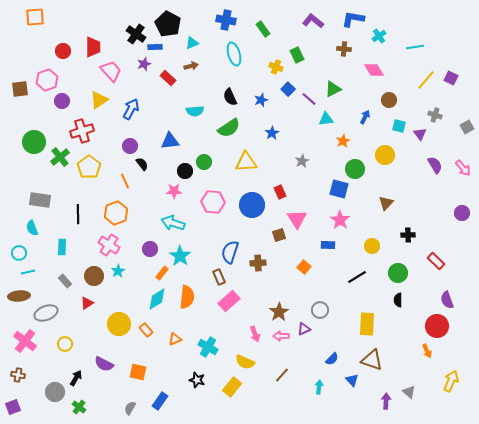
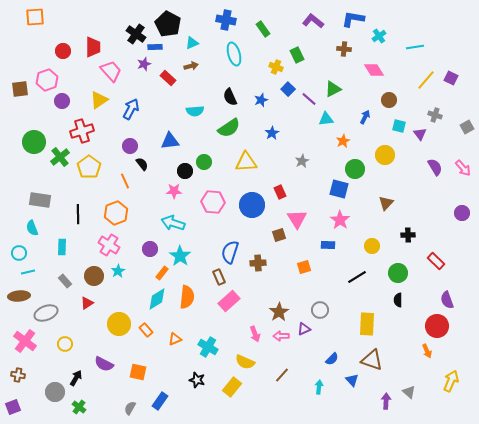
purple semicircle at (435, 165): moved 2 px down
orange square at (304, 267): rotated 32 degrees clockwise
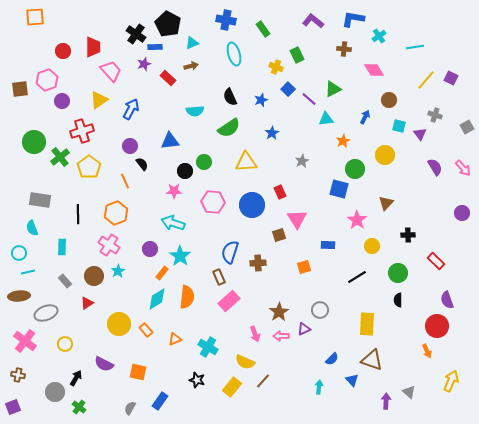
pink star at (340, 220): moved 17 px right
brown line at (282, 375): moved 19 px left, 6 px down
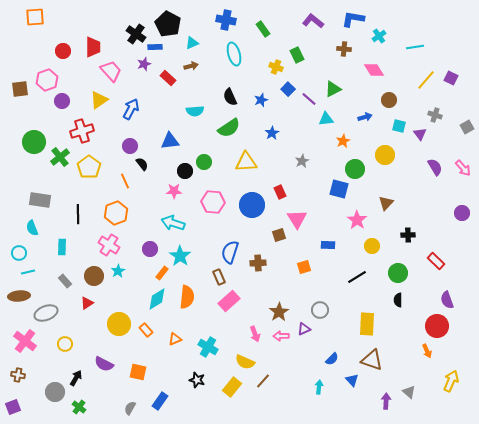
blue arrow at (365, 117): rotated 48 degrees clockwise
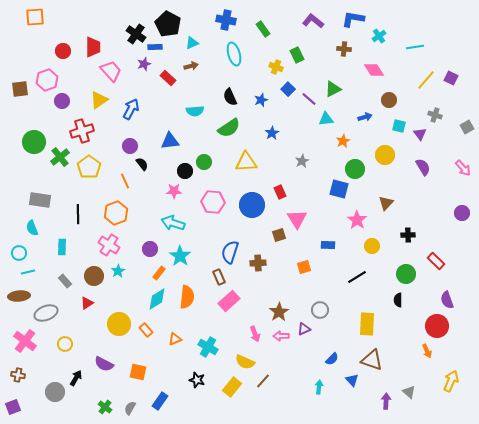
purple semicircle at (435, 167): moved 12 px left
orange rectangle at (162, 273): moved 3 px left
green circle at (398, 273): moved 8 px right, 1 px down
green cross at (79, 407): moved 26 px right
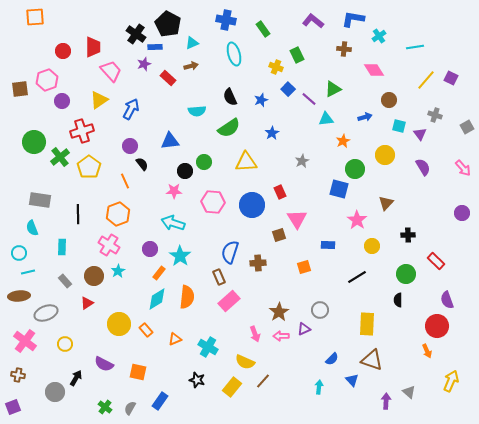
cyan semicircle at (195, 111): moved 2 px right
orange hexagon at (116, 213): moved 2 px right, 1 px down
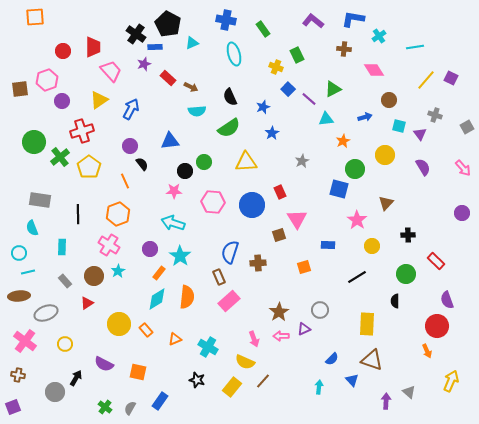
brown arrow at (191, 66): moved 21 px down; rotated 40 degrees clockwise
blue star at (261, 100): moved 2 px right, 7 px down
black semicircle at (398, 300): moved 3 px left, 1 px down
pink arrow at (255, 334): moved 1 px left, 5 px down
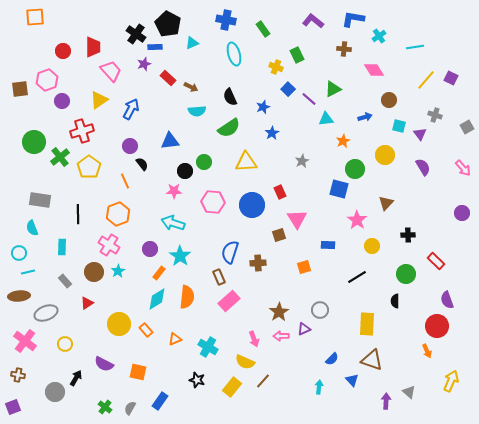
brown circle at (94, 276): moved 4 px up
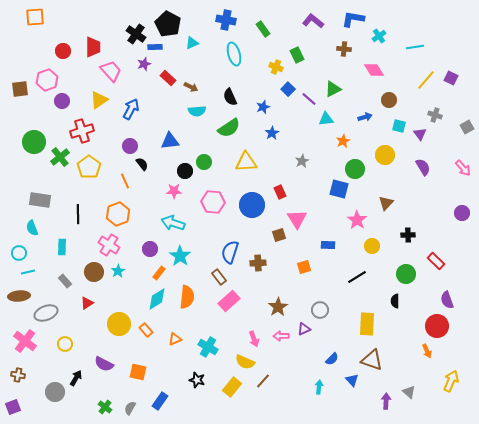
brown rectangle at (219, 277): rotated 14 degrees counterclockwise
brown star at (279, 312): moved 1 px left, 5 px up
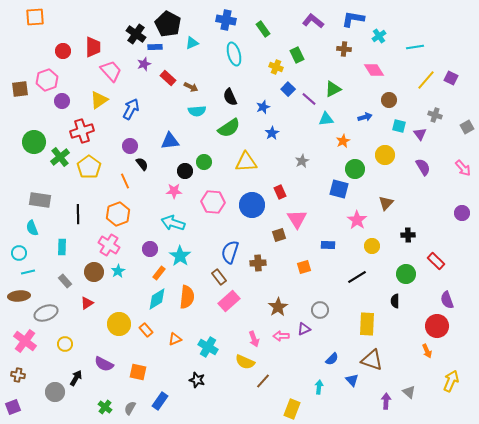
yellow rectangle at (232, 387): moved 60 px right, 22 px down; rotated 18 degrees counterclockwise
